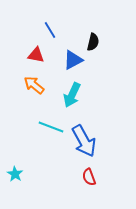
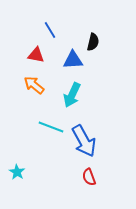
blue triangle: rotated 25 degrees clockwise
cyan star: moved 2 px right, 2 px up
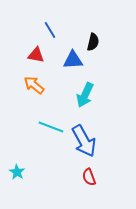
cyan arrow: moved 13 px right
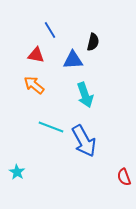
cyan arrow: rotated 45 degrees counterclockwise
red semicircle: moved 35 px right
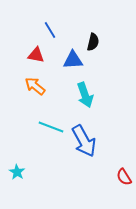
orange arrow: moved 1 px right, 1 px down
red semicircle: rotated 12 degrees counterclockwise
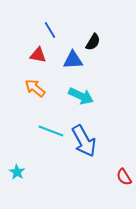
black semicircle: rotated 18 degrees clockwise
red triangle: moved 2 px right
orange arrow: moved 2 px down
cyan arrow: moved 4 px left, 1 px down; rotated 45 degrees counterclockwise
cyan line: moved 4 px down
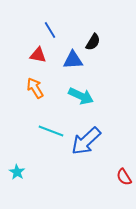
orange arrow: rotated 20 degrees clockwise
blue arrow: moved 2 px right; rotated 76 degrees clockwise
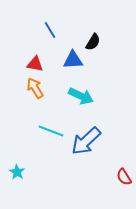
red triangle: moved 3 px left, 9 px down
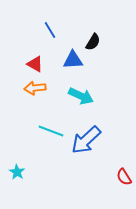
red triangle: rotated 18 degrees clockwise
orange arrow: rotated 65 degrees counterclockwise
blue arrow: moved 1 px up
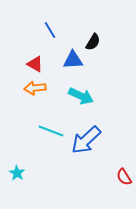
cyan star: moved 1 px down
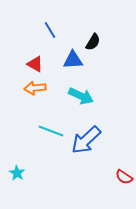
red semicircle: rotated 24 degrees counterclockwise
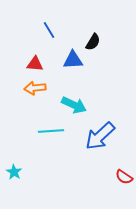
blue line: moved 1 px left
red triangle: rotated 24 degrees counterclockwise
cyan arrow: moved 7 px left, 9 px down
cyan line: rotated 25 degrees counterclockwise
blue arrow: moved 14 px right, 4 px up
cyan star: moved 3 px left, 1 px up
